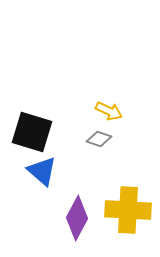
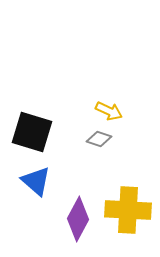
blue triangle: moved 6 px left, 10 px down
purple diamond: moved 1 px right, 1 px down
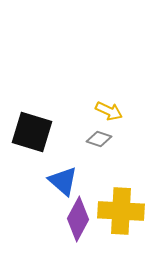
blue triangle: moved 27 px right
yellow cross: moved 7 px left, 1 px down
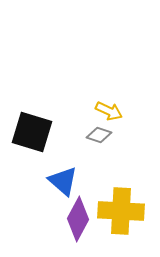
gray diamond: moved 4 px up
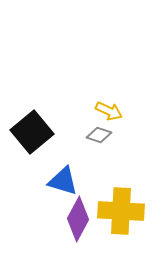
black square: rotated 33 degrees clockwise
blue triangle: rotated 24 degrees counterclockwise
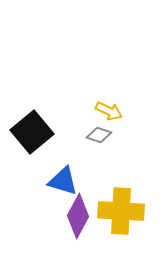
purple diamond: moved 3 px up
